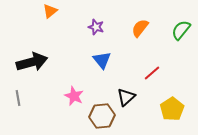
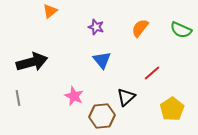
green semicircle: rotated 105 degrees counterclockwise
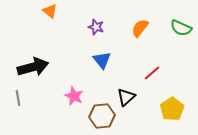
orange triangle: rotated 42 degrees counterclockwise
green semicircle: moved 2 px up
black arrow: moved 1 px right, 5 px down
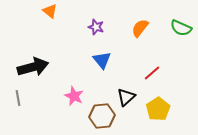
yellow pentagon: moved 14 px left
